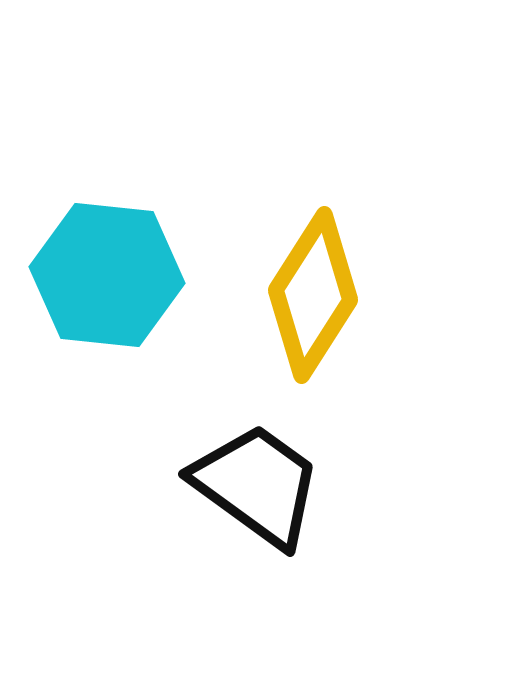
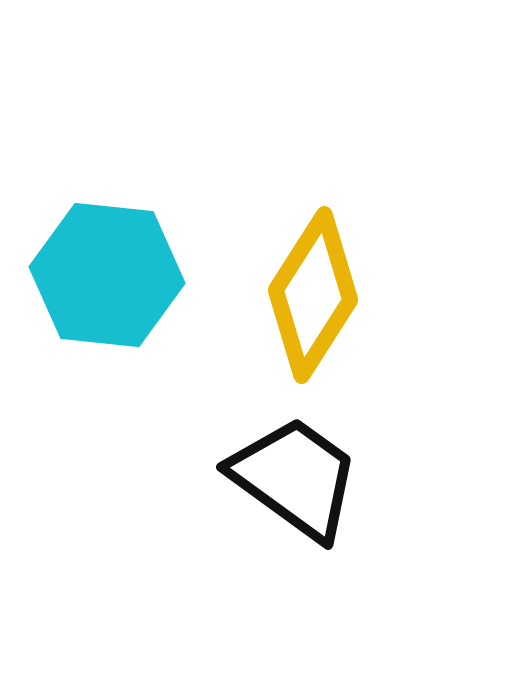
black trapezoid: moved 38 px right, 7 px up
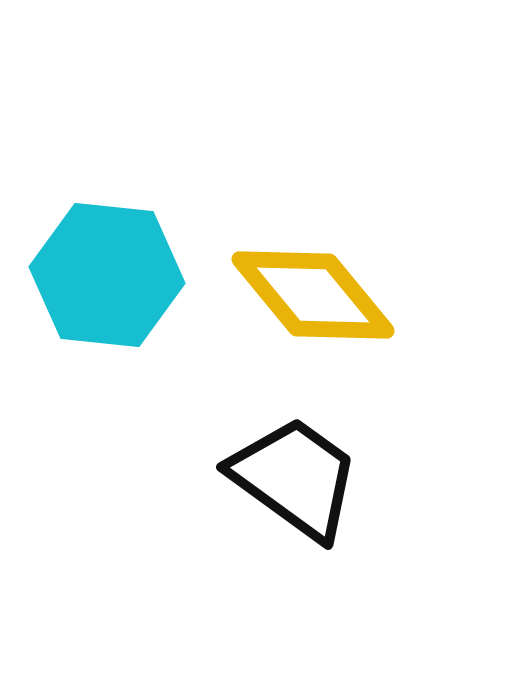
yellow diamond: rotated 72 degrees counterclockwise
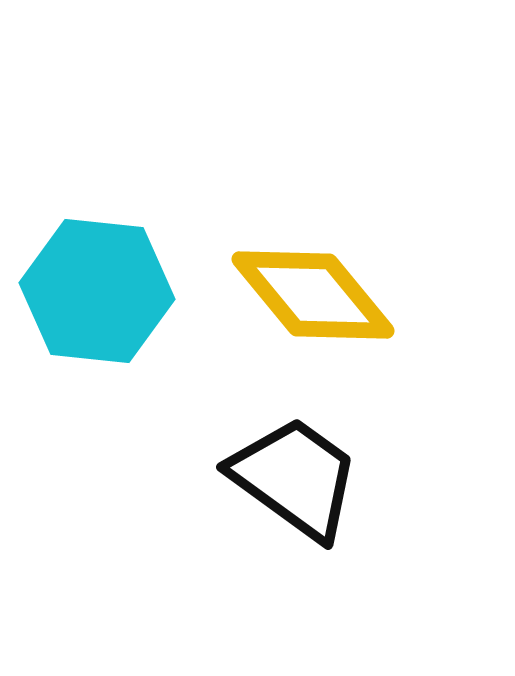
cyan hexagon: moved 10 px left, 16 px down
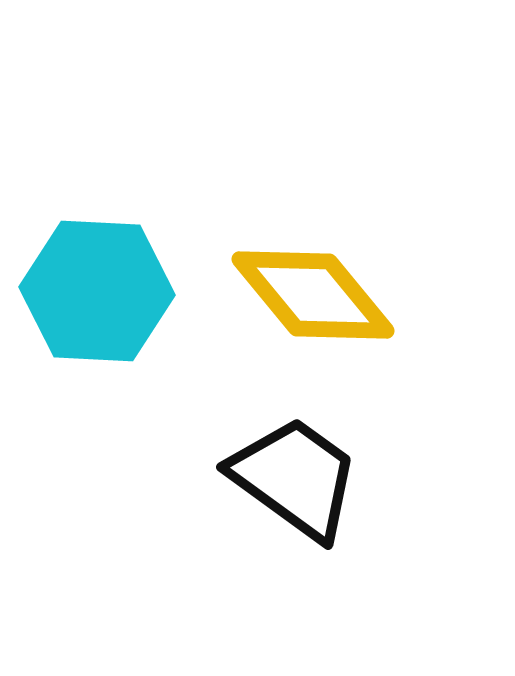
cyan hexagon: rotated 3 degrees counterclockwise
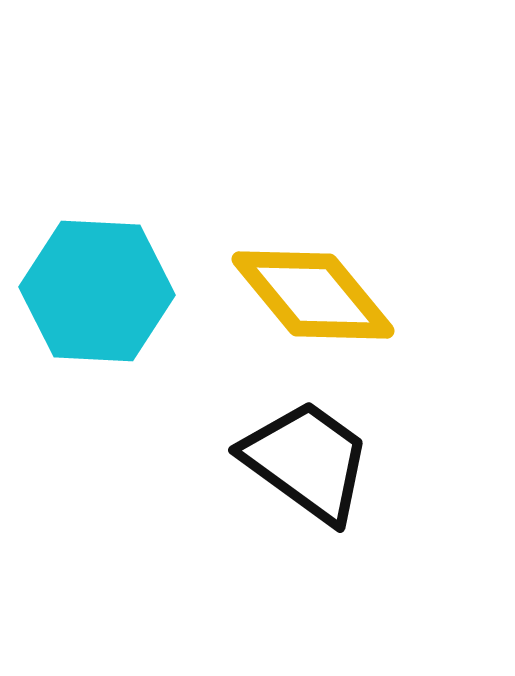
black trapezoid: moved 12 px right, 17 px up
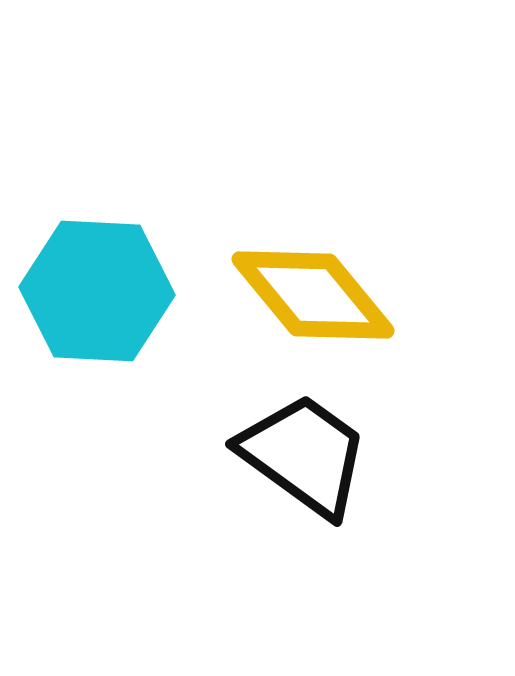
black trapezoid: moved 3 px left, 6 px up
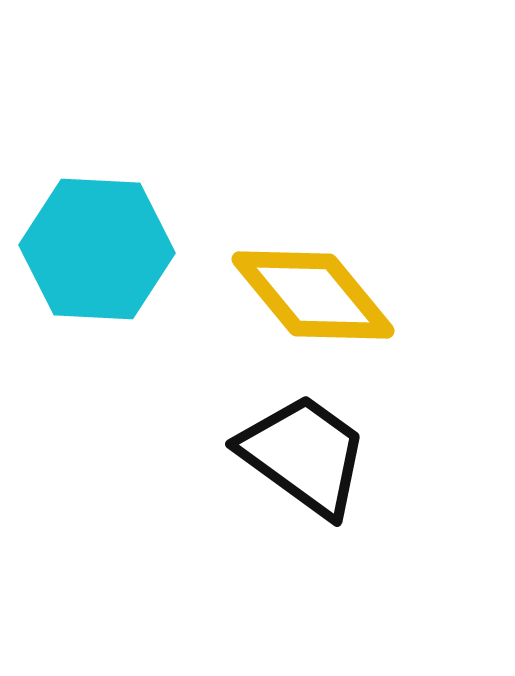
cyan hexagon: moved 42 px up
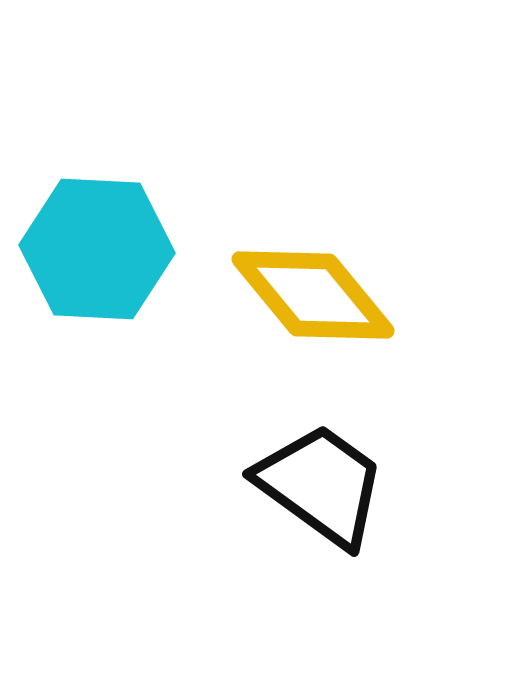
black trapezoid: moved 17 px right, 30 px down
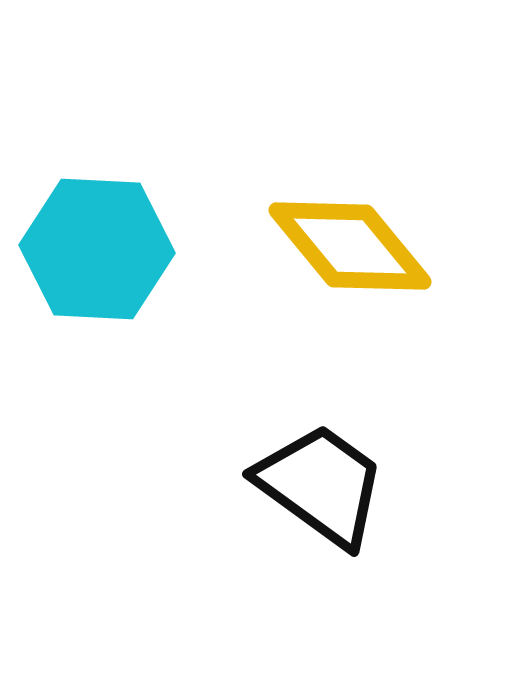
yellow diamond: moved 37 px right, 49 px up
